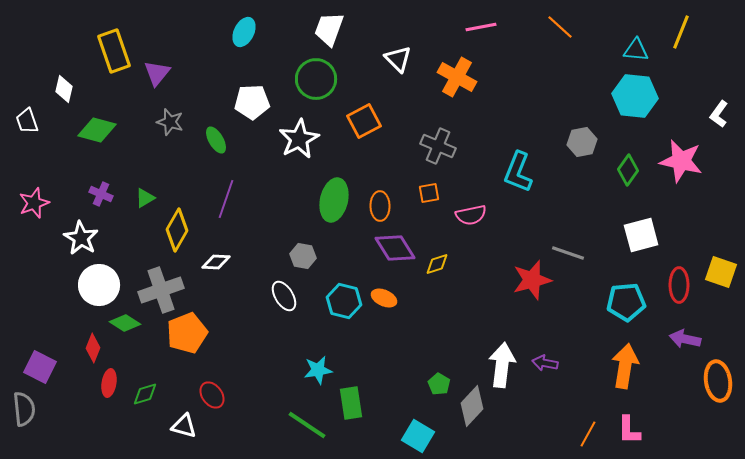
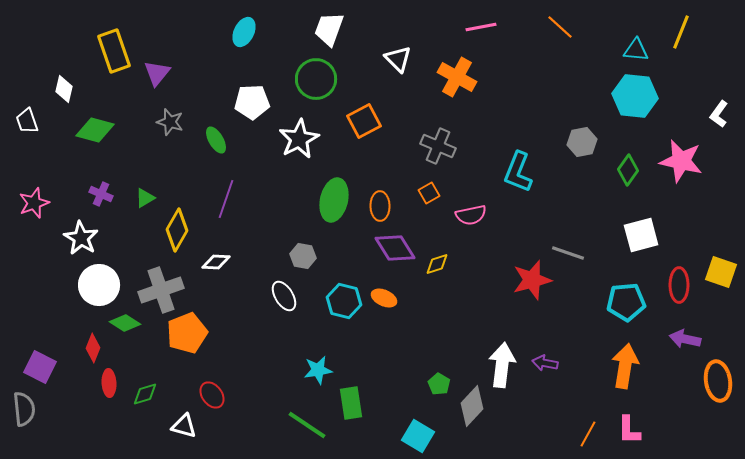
green diamond at (97, 130): moved 2 px left
orange square at (429, 193): rotated 20 degrees counterclockwise
red ellipse at (109, 383): rotated 12 degrees counterclockwise
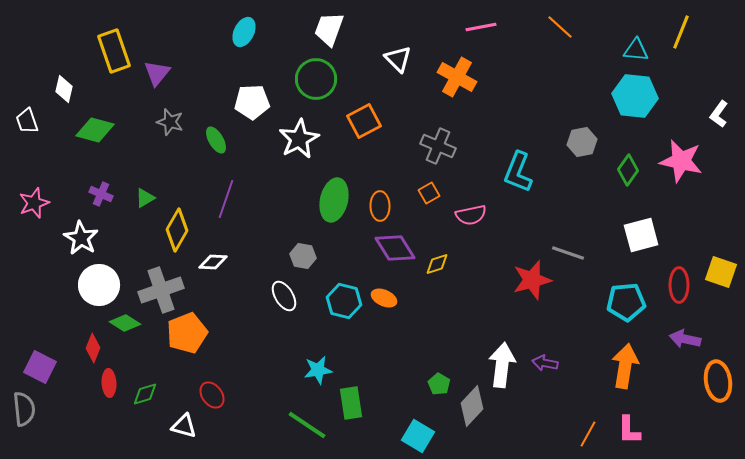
white diamond at (216, 262): moved 3 px left
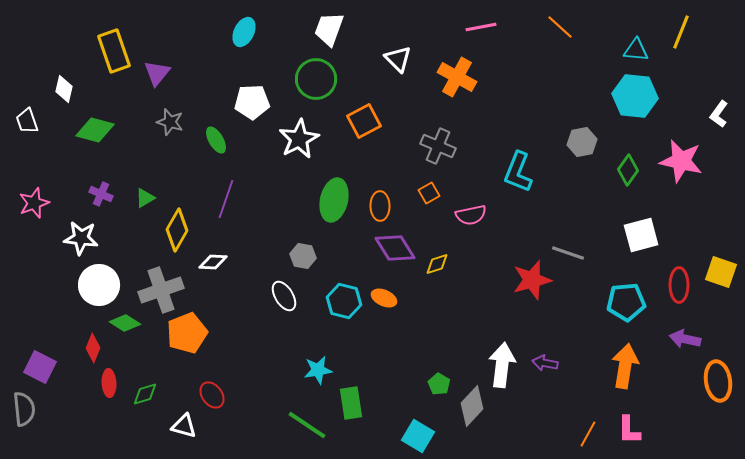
white star at (81, 238): rotated 24 degrees counterclockwise
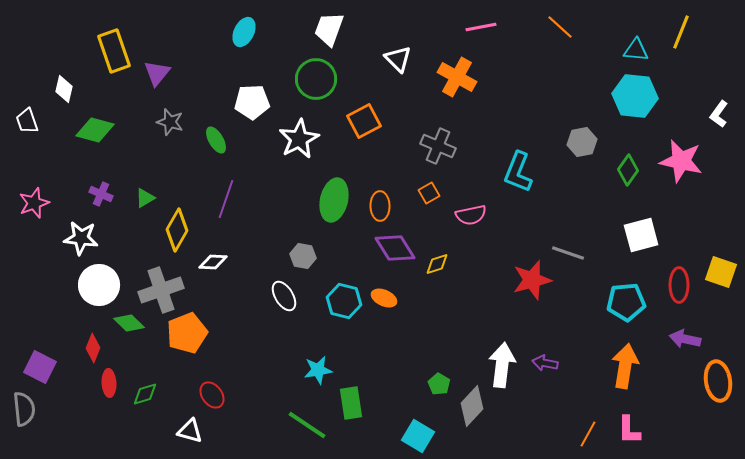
green diamond at (125, 323): moved 4 px right; rotated 12 degrees clockwise
white triangle at (184, 426): moved 6 px right, 5 px down
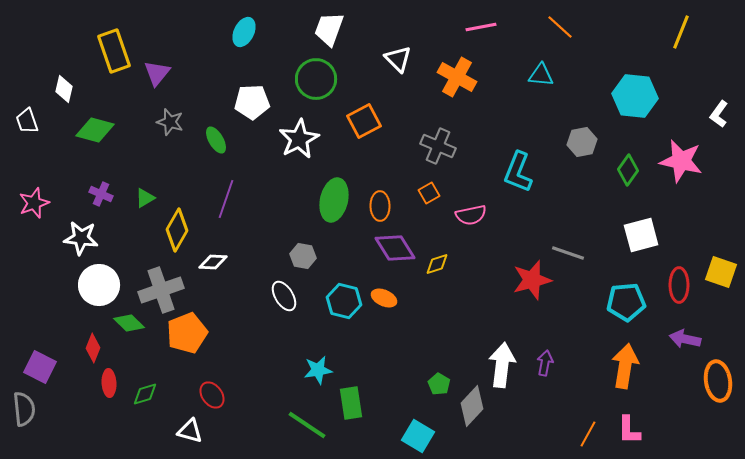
cyan triangle at (636, 50): moved 95 px left, 25 px down
purple arrow at (545, 363): rotated 90 degrees clockwise
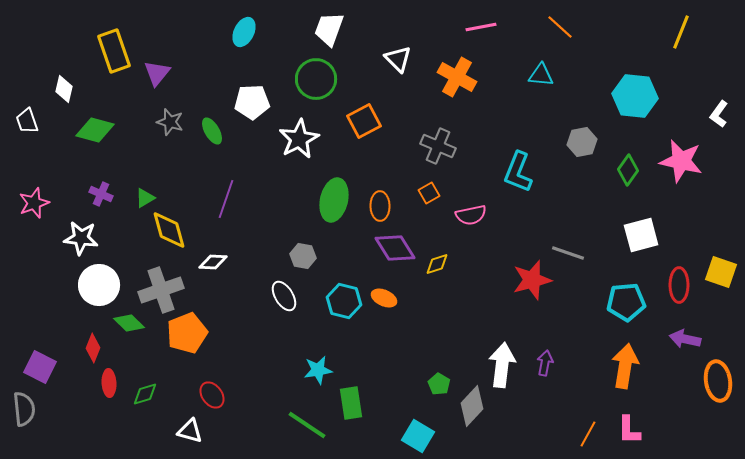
green ellipse at (216, 140): moved 4 px left, 9 px up
yellow diamond at (177, 230): moved 8 px left; rotated 45 degrees counterclockwise
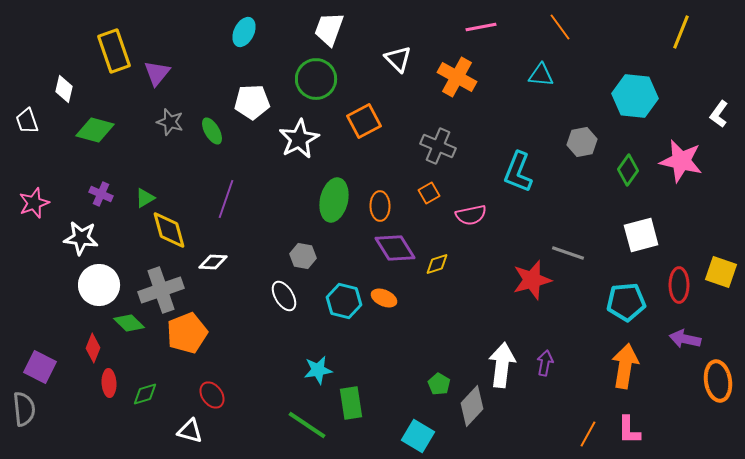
orange line at (560, 27): rotated 12 degrees clockwise
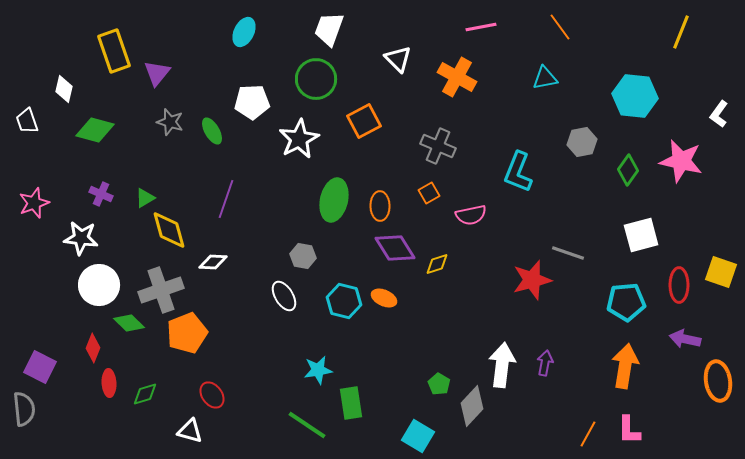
cyan triangle at (541, 75): moved 4 px right, 3 px down; rotated 16 degrees counterclockwise
